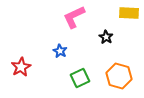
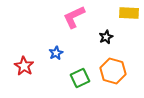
black star: rotated 16 degrees clockwise
blue star: moved 4 px left, 2 px down; rotated 16 degrees clockwise
red star: moved 3 px right, 1 px up; rotated 12 degrees counterclockwise
orange hexagon: moved 6 px left, 5 px up
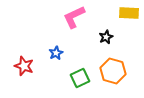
red star: rotated 12 degrees counterclockwise
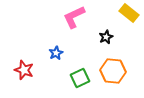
yellow rectangle: rotated 36 degrees clockwise
red star: moved 4 px down
orange hexagon: rotated 10 degrees counterclockwise
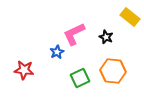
yellow rectangle: moved 1 px right, 4 px down
pink L-shape: moved 17 px down
black star: rotated 24 degrees counterclockwise
blue star: moved 1 px right, 1 px up
red star: rotated 12 degrees counterclockwise
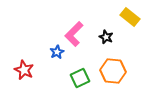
pink L-shape: rotated 20 degrees counterclockwise
red star: rotated 18 degrees clockwise
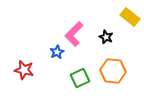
red star: rotated 12 degrees counterclockwise
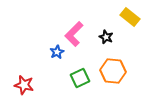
red star: moved 15 px down
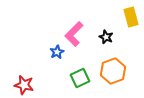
yellow rectangle: moved 1 px right; rotated 36 degrees clockwise
orange hexagon: rotated 25 degrees counterclockwise
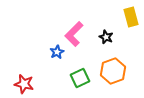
red star: moved 1 px up
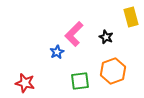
green square: moved 3 px down; rotated 18 degrees clockwise
red star: moved 1 px right, 1 px up
